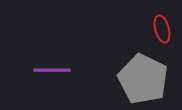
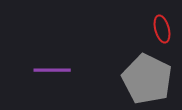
gray pentagon: moved 4 px right
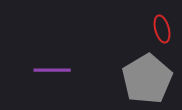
gray pentagon: rotated 15 degrees clockwise
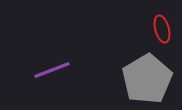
purple line: rotated 21 degrees counterclockwise
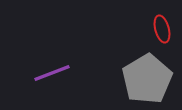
purple line: moved 3 px down
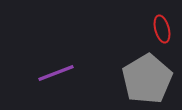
purple line: moved 4 px right
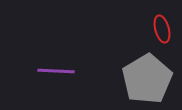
purple line: moved 2 px up; rotated 24 degrees clockwise
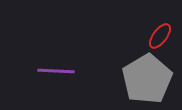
red ellipse: moved 2 px left, 7 px down; rotated 52 degrees clockwise
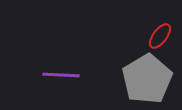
purple line: moved 5 px right, 4 px down
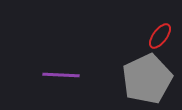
gray pentagon: rotated 6 degrees clockwise
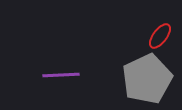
purple line: rotated 6 degrees counterclockwise
